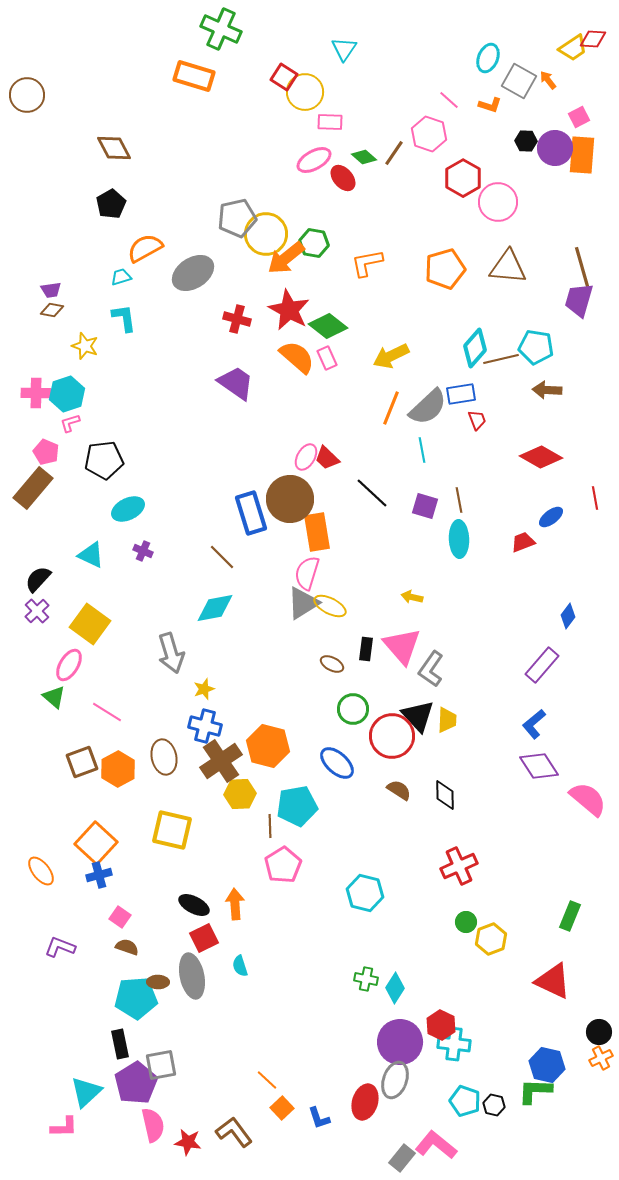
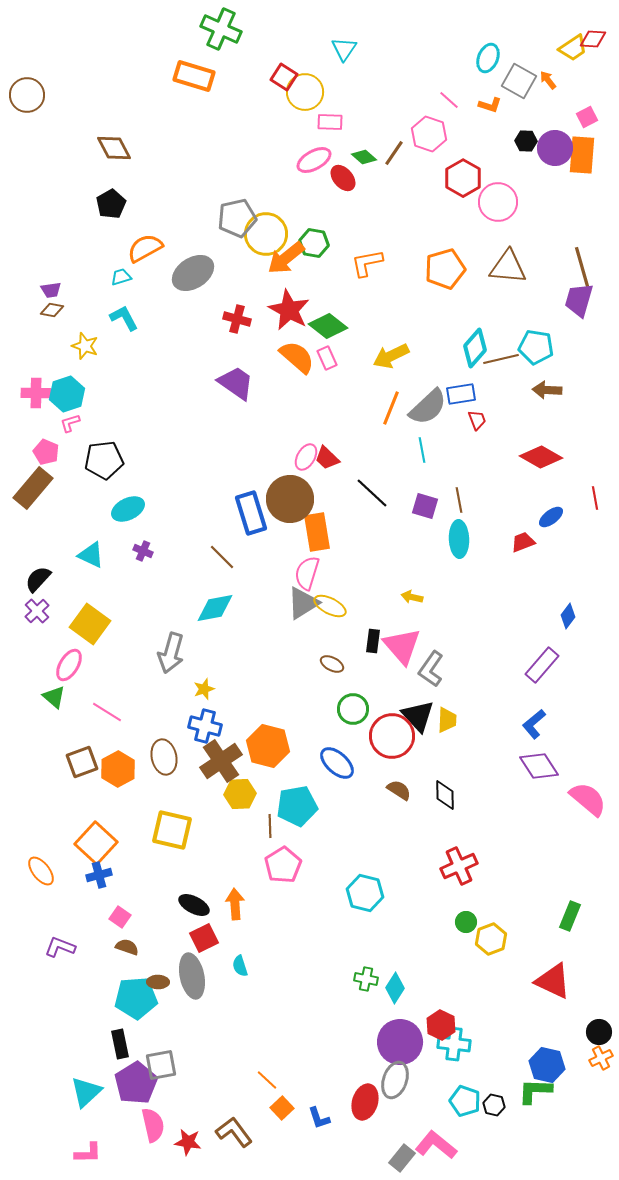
pink square at (579, 117): moved 8 px right
cyan L-shape at (124, 318): rotated 20 degrees counterclockwise
black rectangle at (366, 649): moved 7 px right, 8 px up
gray arrow at (171, 653): rotated 33 degrees clockwise
pink L-shape at (64, 1127): moved 24 px right, 26 px down
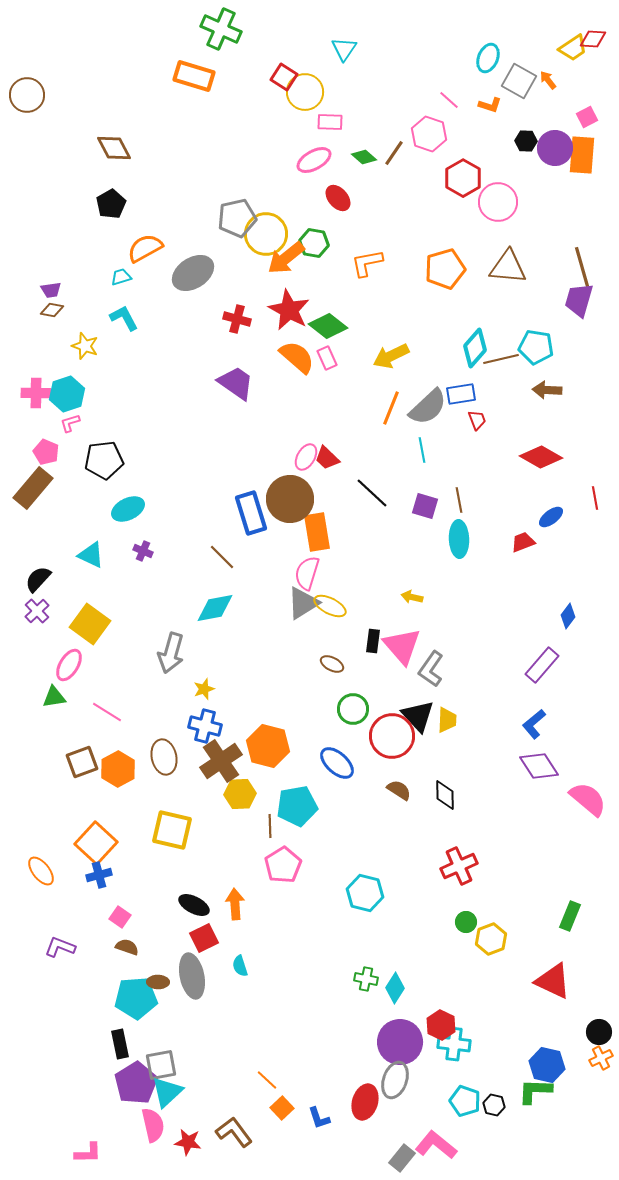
red ellipse at (343, 178): moved 5 px left, 20 px down
green triangle at (54, 697): rotated 50 degrees counterclockwise
cyan triangle at (86, 1092): moved 81 px right
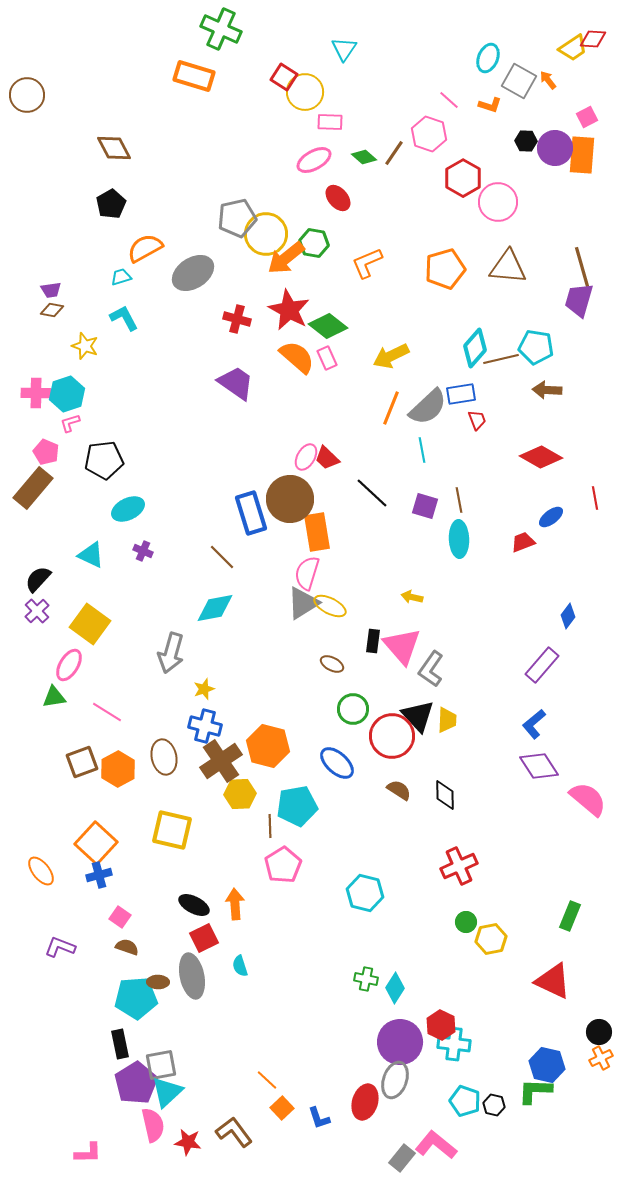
orange L-shape at (367, 263): rotated 12 degrees counterclockwise
yellow hexagon at (491, 939): rotated 8 degrees clockwise
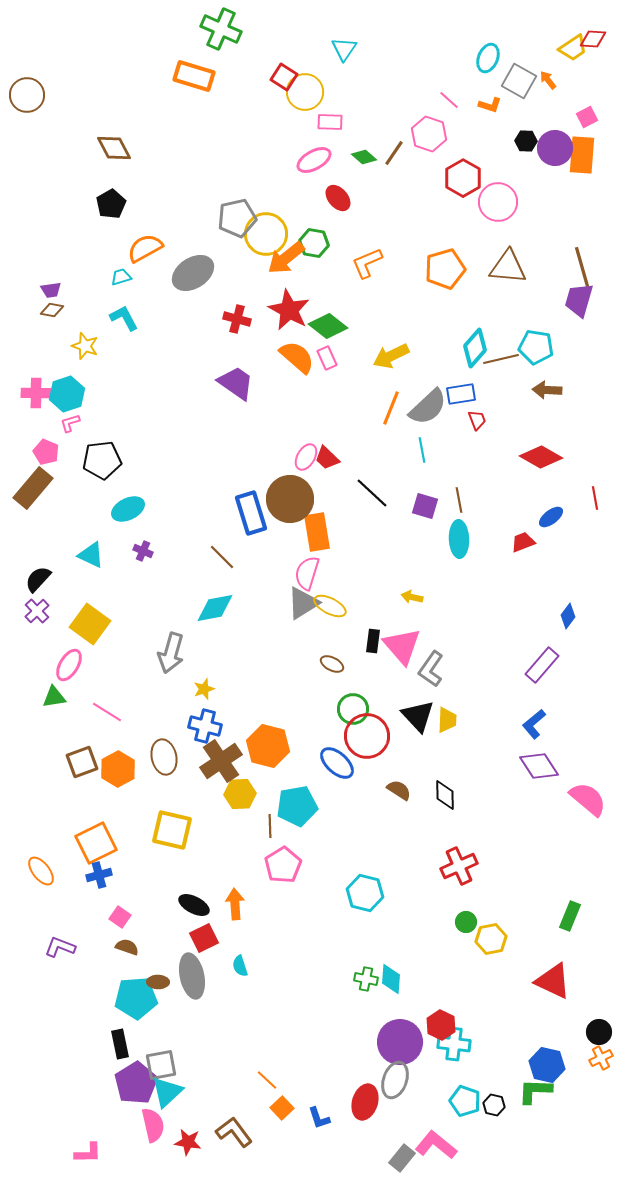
black pentagon at (104, 460): moved 2 px left
red circle at (392, 736): moved 25 px left
orange square at (96, 843): rotated 21 degrees clockwise
cyan diamond at (395, 988): moved 4 px left, 9 px up; rotated 28 degrees counterclockwise
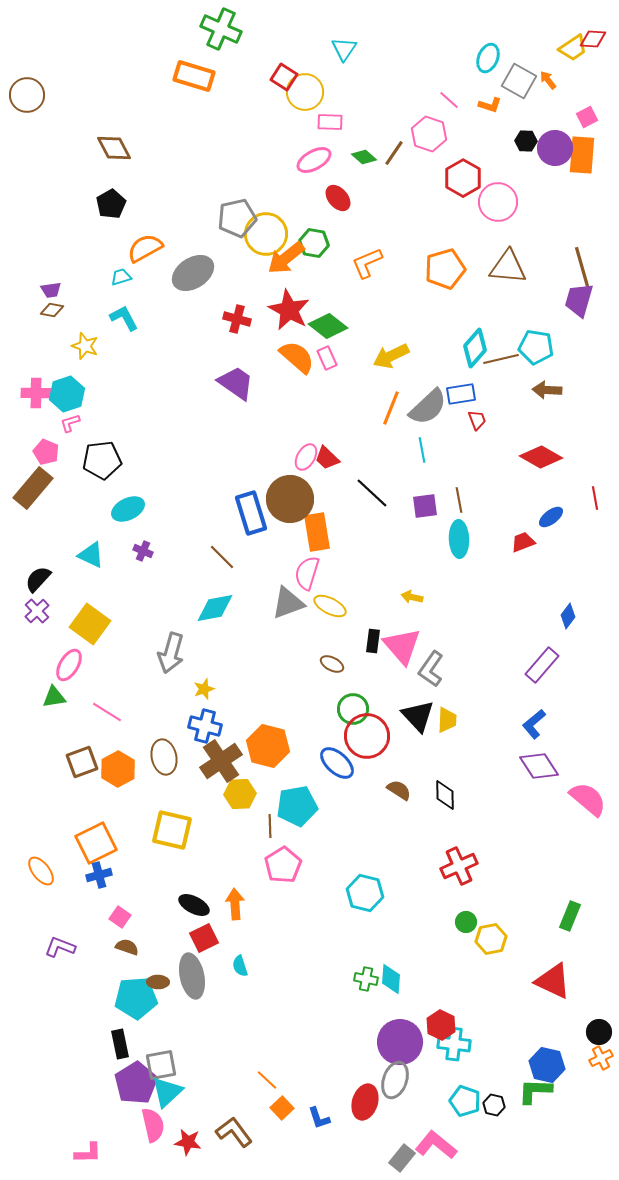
purple square at (425, 506): rotated 24 degrees counterclockwise
gray triangle at (303, 603): moved 15 px left; rotated 12 degrees clockwise
